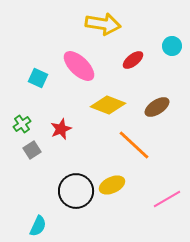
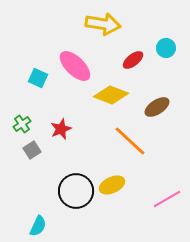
cyan circle: moved 6 px left, 2 px down
pink ellipse: moved 4 px left
yellow diamond: moved 3 px right, 10 px up
orange line: moved 4 px left, 4 px up
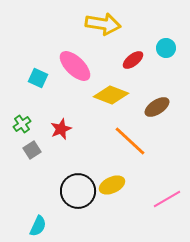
black circle: moved 2 px right
